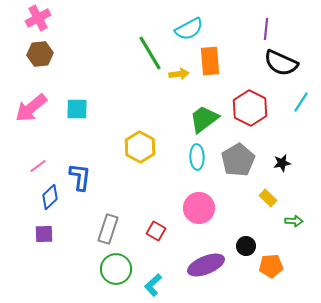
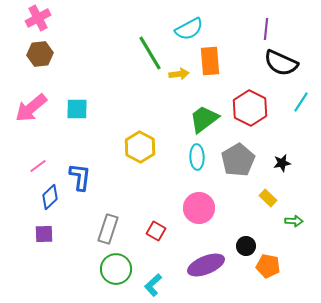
orange pentagon: moved 3 px left; rotated 15 degrees clockwise
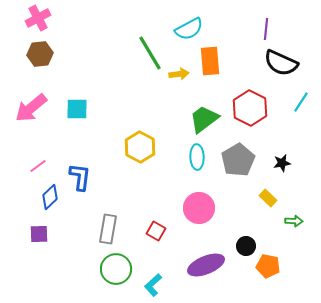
gray rectangle: rotated 8 degrees counterclockwise
purple square: moved 5 px left
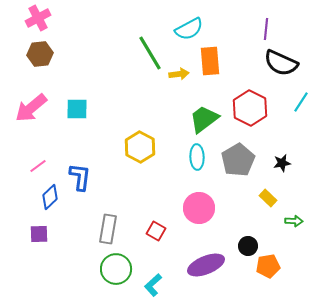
black circle: moved 2 px right
orange pentagon: rotated 20 degrees counterclockwise
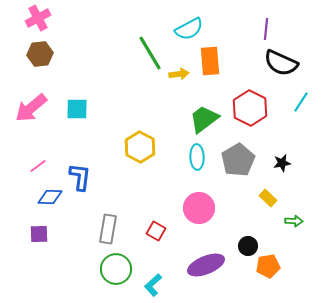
blue diamond: rotated 45 degrees clockwise
